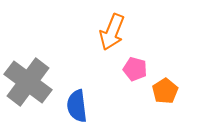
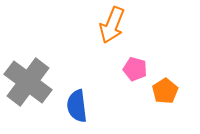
orange arrow: moved 7 px up
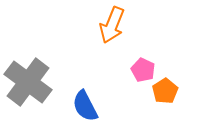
pink pentagon: moved 8 px right, 1 px down; rotated 10 degrees clockwise
blue semicircle: moved 8 px right; rotated 20 degrees counterclockwise
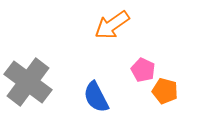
orange arrow: rotated 33 degrees clockwise
orange pentagon: rotated 25 degrees counterclockwise
blue semicircle: moved 11 px right, 9 px up
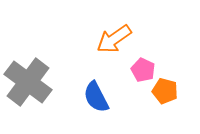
orange arrow: moved 2 px right, 14 px down
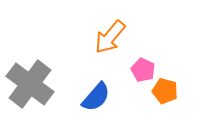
orange arrow: moved 4 px left, 2 px up; rotated 15 degrees counterclockwise
gray cross: moved 2 px right, 2 px down
blue semicircle: rotated 112 degrees counterclockwise
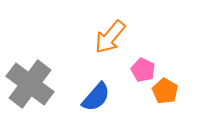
orange pentagon: rotated 15 degrees clockwise
